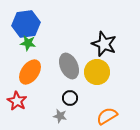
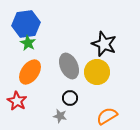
green star: rotated 21 degrees clockwise
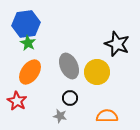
black star: moved 13 px right
orange semicircle: rotated 30 degrees clockwise
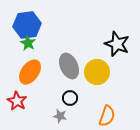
blue hexagon: moved 1 px right, 1 px down
orange semicircle: rotated 110 degrees clockwise
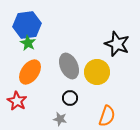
gray star: moved 3 px down
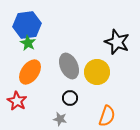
black star: moved 2 px up
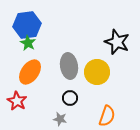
gray ellipse: rotated 15 degrees clockwise
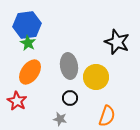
yellow circle: moved 1 px left, 5 px down
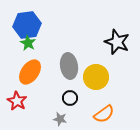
orange semicircle: moved 3 px left, 2 px up; rotated 35 degrees clockwise
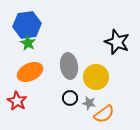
orange ellipse: rotated 30 degrees clockwise
gray star: moved 29 px right, 16 px up
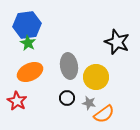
black circle: moved 3 px left
